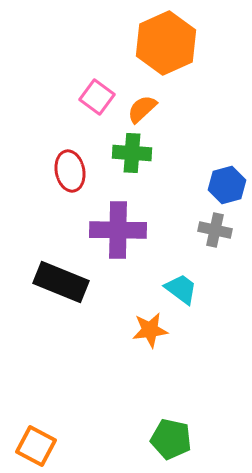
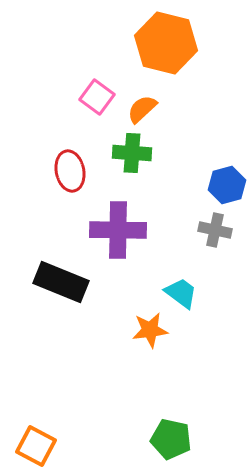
orange hexagon: rotated 22 degrees counterclockwise
cyan trapezoid: moved 4 px down
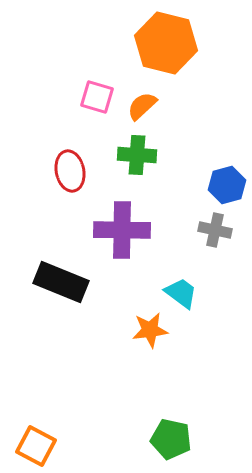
pink square: rotated 20 degrees counterclockwise
orange semicircle: moved 3 px up
green cross: moved 5 px right, 2 px down
purple cross: moved 4 px right
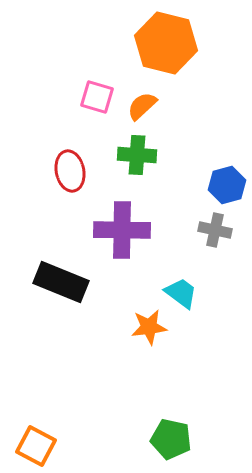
orange star: moved 1 px left, 3 px up
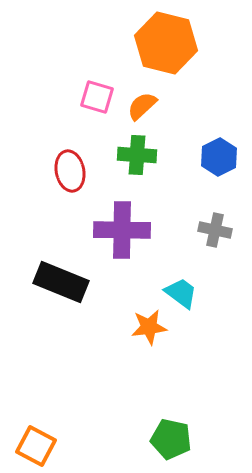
blue hexagon: moved 8 px left, 28 px up; rotated 12 degrees counterclockwise
